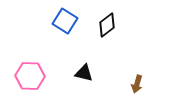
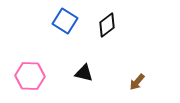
brown arrow: moved 2 px up; rotated 24 degrees clockwise
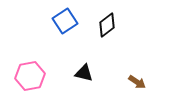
blue square: rotated 25 degrees clockwise
pink hexagon: rotated 12 degrees counterclockwise
brown arrow: rotated 96 degrees counterclockwise
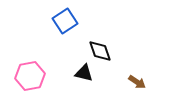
black diamond: moved 7 px left, 26 px down; rotated 70 degrees counterclockwise
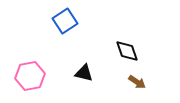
black diamond: moved 27 px right
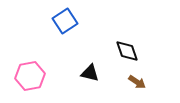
black triangle: moved 6 px right
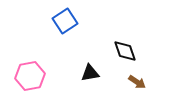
black diamond: moved 2 px left
black triangle: rotated 24 degrees counterclockwise
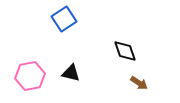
blue square: moved 1 px left, 2 px up
black triangle: moved 19 px left; rotated 24 degrees clockwise
brown arrow: moved 2 px right, 1 px down
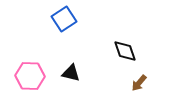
pink hexagon: rotated 12 degrees clockwise
brown arrow: rotated 96 degrees clockwise
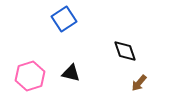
pink hexagon: rotated 20 degrees counterclockwise
